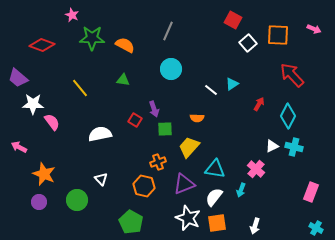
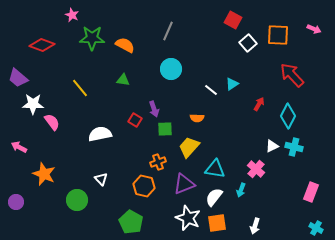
purple circle at (39, 202): moved 23 px left
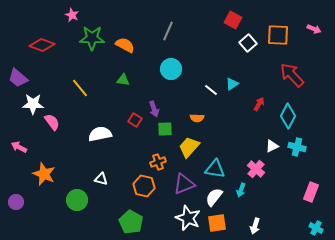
cyan cross at (294, 147): moved 3 px right
white triangle at (101, 179): rotated 32 degrees counterclockwise
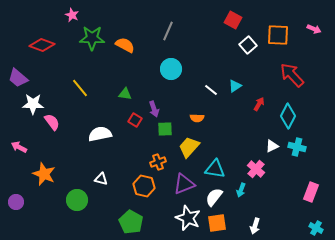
white square at (248, 43): moved 2 px down
green triangle at (123, 80): moved 2 px right, 14 px down
cyan triangle at (232, 84): moved 3 px right, 2 px down
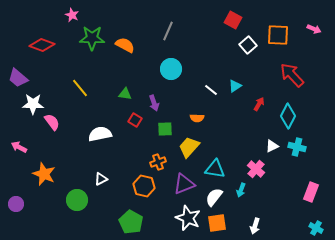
purple arrow at (154, 109): moved 6 px up
white triangle at (101, 179): rotated 40 degrees counterclockwise
purple circle at (16, 202): moved 2 px down
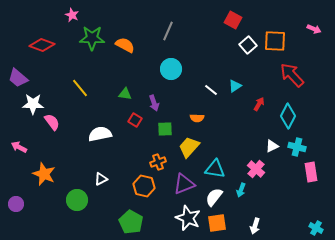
orange square at (278, 35): moved 3 px left, 6 px down
pink rectangle at (311, 192): moved 20 px up; rotated 30 degrees counterclockwise
